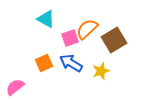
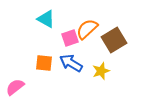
orange square: rotated 30 degrees clockwise
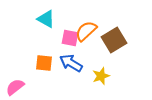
orange semicircle: moved 1 px left, 2 px down
pink square: rotated 30 degrees clockwise
yellow star: moved 5 px down
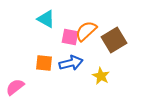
pink square: moved 1 px up
blue arrow: rotated 135 degrees clockwise
yellow star: rotated 24 degrees counterclockwise
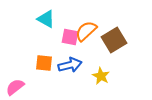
blue arrow: moved 1 px left, 2 px down
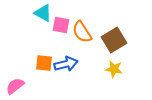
cyan triangle: moved 3 px left, 6 px up
orange semicircle: moved 4 px left, 1 px down; rotated 80 degrees counterclockwise
pink square: moved 9 px left, 12 px up
blue arrow: moved 4 px left, 1 px up
yellow star: moved 13 px right, 7 px up; rotated 18 degrees counterclockwise
pink semicircle: moved 1 px up
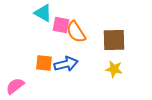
orange semicircle: moved 6 px left
brown square: rotated 30 degrees clockwise
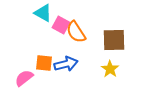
pink square: rotated 18 degrees clockwise
yellow star: moved 4 px left; rotated 24 degrees clockwise
pink semicircle: moved 9 px right, 8 px up
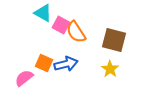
brown square: rotated 15 degrees clockwise
orange square: rotated 18 degrees clockwise
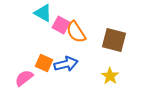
yellow star: moved 7 px down
